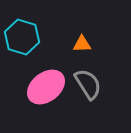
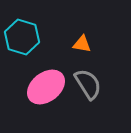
orange triangle: rotated 12 degrees clockwise
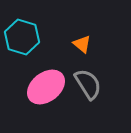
orange triangle: rotated 30 degrees clockwise
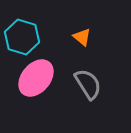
orange triangle: moved 7 px up
pink ellipse: moved 10 px left, 9 px up; rotated 12 degrees counterclockwise
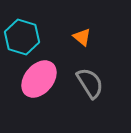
pink ellipse: moved 3 px right, 1 px down
gray semicircle: moved 2 px right, 1 px up
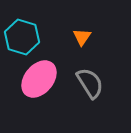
orange triangle: rotated 24 degrees clockwise
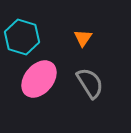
orange triangle: moved 1 px right, 1 px down
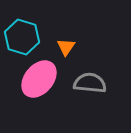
orange triangle: moved 17 px left, 9 px down
gray semicircle: rotated 52 degrees counterclockwise
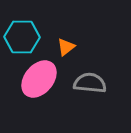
cyan hexagon: rotated 16 degrees counterclockwise
orange triangle: rotated 18 degrees clockwise
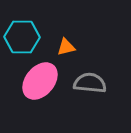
orange triangle: rotated 24 degrees clockwise
pink ellipse: moved 1 px right, 2 px down
